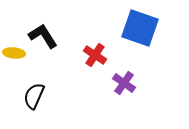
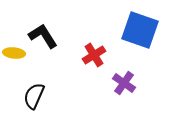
blue square: moved 2 px down
red cross: moved 1 px left; rotated 25 degrees clockwise
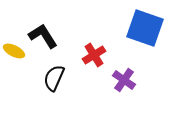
blue square: moved 5 px right, 2 px up
yellow ellipse: moved 2 px up; rotated 20 degrees clockwise
purple cross: moved 3 px up
black semicircle: moved 20 px right, 18 px up
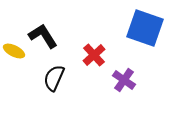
red cross: rotated 10 degrees counterclockwise
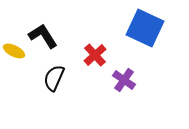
blue square: rotated 6 degrees clockwise
red cross: moved 1 px right
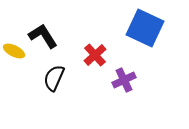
purple cross: rotated 30 degrees clockwise
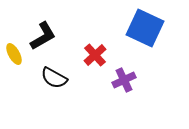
black L-shape: rotated 92 degrees clockwise
yellow ellipse: moved 3 px down; rotated 35 degrees clockwise
black semicircle: rotated 84 degrees counterclockwise
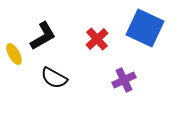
red cross: moved 2 px right, 16 px up
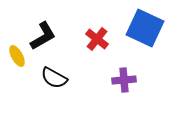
red cross: rotated 10 degrees counterclockwise
yellow ellipse: moved 3 px right, 2 px down
purple cross: rotated 20 degrees clockwise
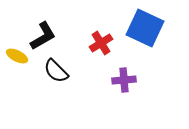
red cross: moved 4 px right, 4 px down; rotated 20 degrees clockwise
yellow ellipse: rotated 35 degrees counterclockwise
black semicircle: moved 2 px right, 7 px up; rotated 16 degrees clockwise
